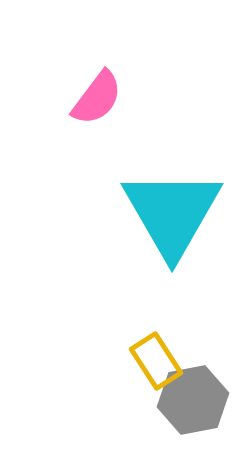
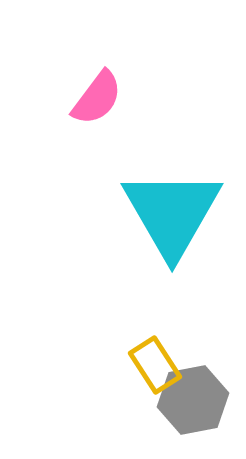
yellow rectangle: moved 1 px left, 4 px down
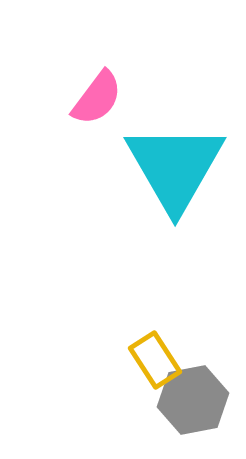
cyan triangle: moved 3 px right, 46 px up
yellow rectangle: moved 5 px up
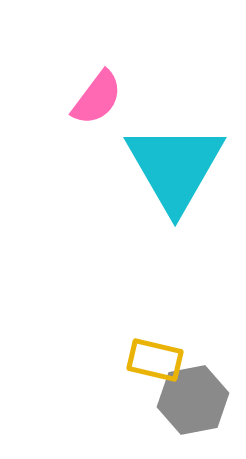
yellow rectangle: rotated 44 degrees counterclockwise
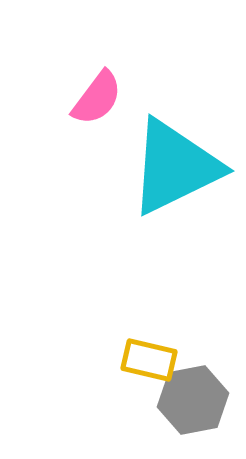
cyan triangle: rotated 34 degrees clockwise
yellow rectangle: moved 6 px left
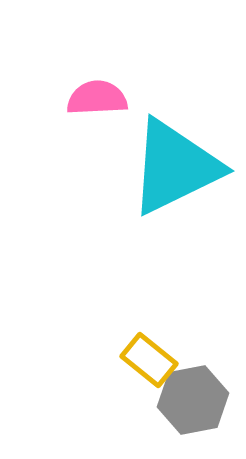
pink semicircle: rotated 130 degrees counterclockwise
yellow rectangle: rotated 26 degrees clockwise
